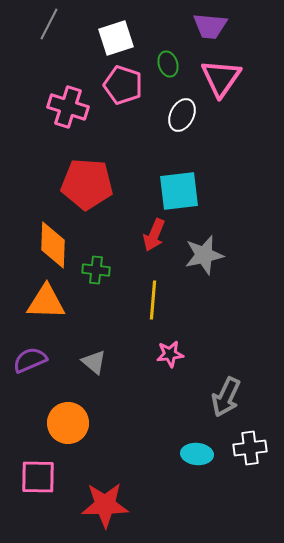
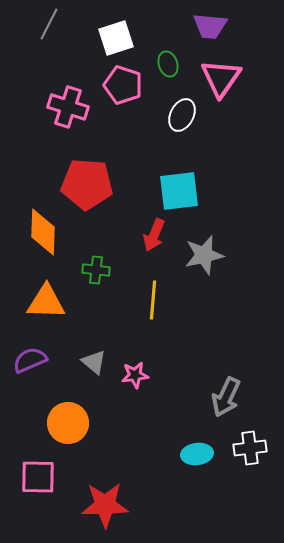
orange diamond: moved 10 px left, 13 px up
pink star: moved 35 px left, 21 px down
cyan ellipse: rotated 12 degrees counterclockwise
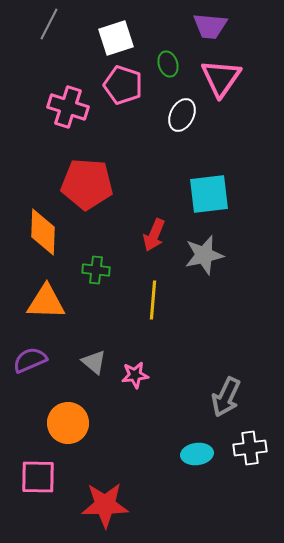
cyan square: moved 30 px right, 3 px down
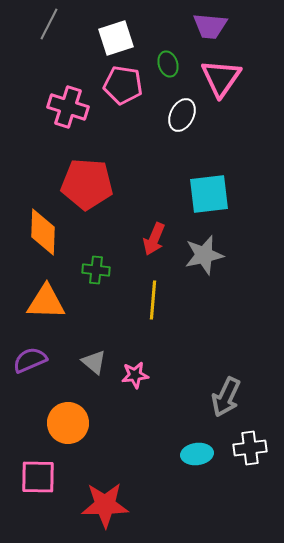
pink pentagon: rotated 9 degrees counterclockwise
red arrow: moved 4 px down
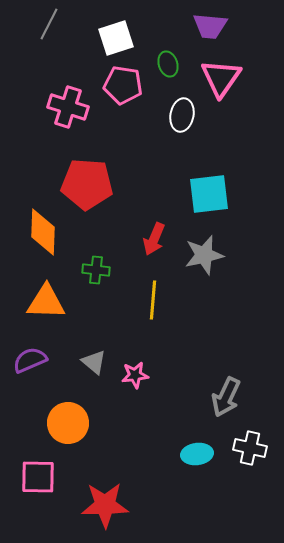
white ellipse: rotated 16 degrees counterclockwise
white cross: rotated 20 degrees clockwise
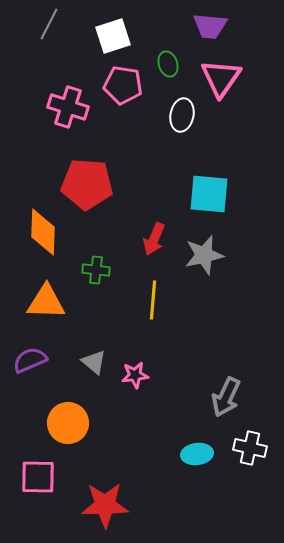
white square: moved 3 px left, 2 px up
cyan square: rotated 12 degrees clockwise
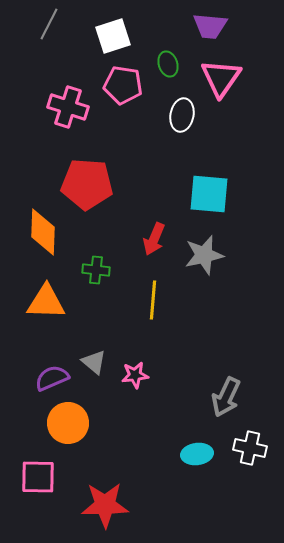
purple semicircle: moved 22 px right, 18 px down
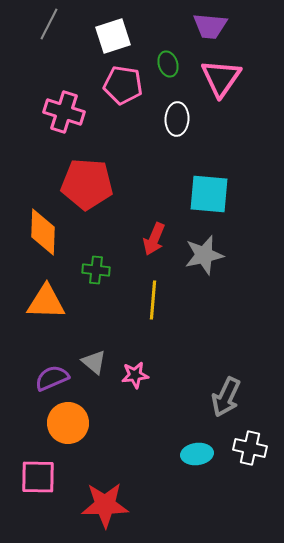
pink cross: moved 4 px left, 5 px down
white ellipse: moved 5 px left, 4 px down; rotated 8 degrees counterclockwise
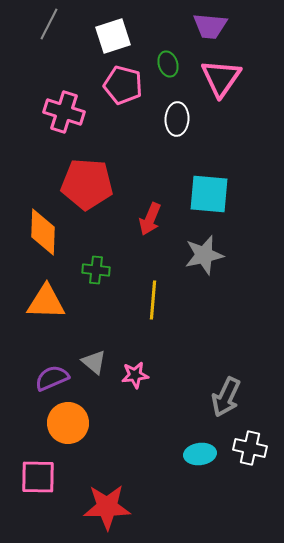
pink pentagon: rotated 6 degrees clockwise
red arrow: moved 4 px left, 20 px up
cyan ellipse: moved 3 px right
red star: moved 2 px right, 2 px down
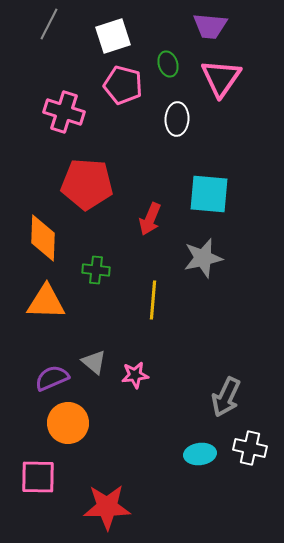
orange diamond: moved 6 px down
gray star: moved 1 px left, 3 px down
